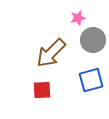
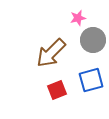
red square: moved 15 px right; rotated 18 degrees counterclockwise
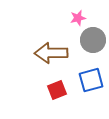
brown arrow: rotated 44 degrees clockwise
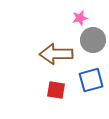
pink star: moved 2 px right
brown arrow: moved 5 px right, 1 px down
red square: moved 1 px left; rotated 30 degrees clockwise
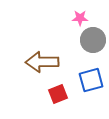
pink star: rotated 14 degrees clockwise
brown arrow: moved 14 px left, 8 px down
red square: moved 2 px right, 4 px down; rotated 30 degrees counterclockwise
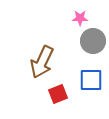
gray circle: moved 1 px down
brown arrow: rotated 64 degrees counterclockwise
blue square: rotated 15 degrees clockwise
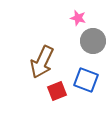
pink star: moved 2 px left; rotated 14 degrees clockwise
blue square: moved 5 px left; rotated 20 degrees clockwise
red square: moved 1 px left, 3 px up
